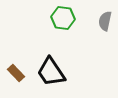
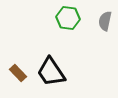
green hexagon: moved 5 px right
brown rectangle: moved 2 px right
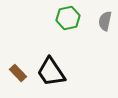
green hexagon: rotated 20 degrees counterclockwise
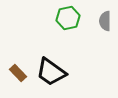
gray semicircle: rotated 12 degrees counterclockwise
black trapezoid: rotated 20 degrees counterclockwise
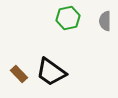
brown rectangle: moved 1 px right, 1 px down
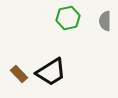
black trapezoid: rotated 68 degrees counterclockwise
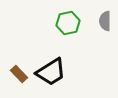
green hexagon: moved 5 px down
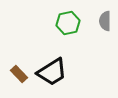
black trapezoid: moved 1 px right
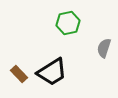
gray semicircle: moved 1 px left, 27 px down; rotated 18 degrees clockwise
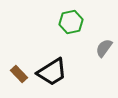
green hexagon: moved 3 px right, 1 px up
gray semicircle: rotated 18 degrees clockwise
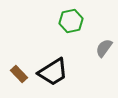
green hexagon: moved 1 px up
black trapezoid: moved 1 px right
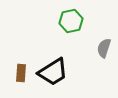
gray semicircle: rotated 18 degrees counterclockwise
brown rectangle: moved 2 px right, 1 px up; rotated 48 degrees clockwise
